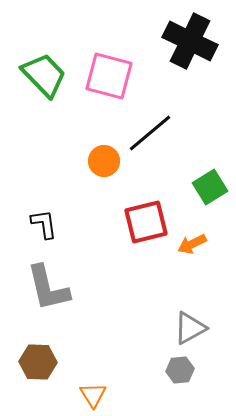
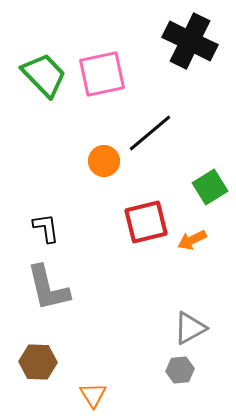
pink square: moved 7 px left, 2 px up; rotated 27 degrees counterclockwise
black L-shape: moved 2 px right, 4 px down
orange arrow: moved 4 px up
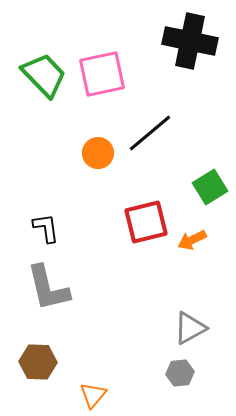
black cross: rotated 14 degrees counterclockwise
orange circle: moved 6 px left, 8 px up
gray hexagon: moved 3 px down
orange triangle: rotated 12 degrees clockwise
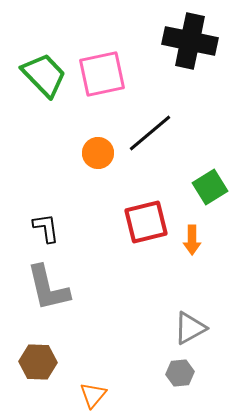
orange arrow: rotated 64 degrees counterclockwise
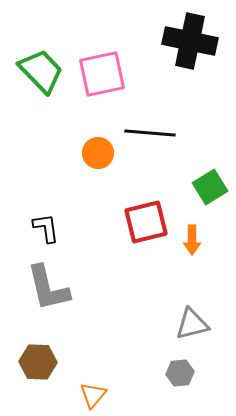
green trapezoid: moved 3 px left, 4 px up
black line: rotated 45 degrees clockwise
gray triangle: moved 2 px right, 4 px up; rotated 15 degrees clockwise
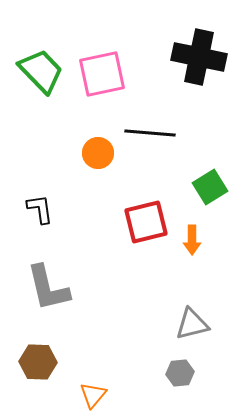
black cross: moved 9 px right, 16 px down
black L-shape: moved 6 px left, 19 px up
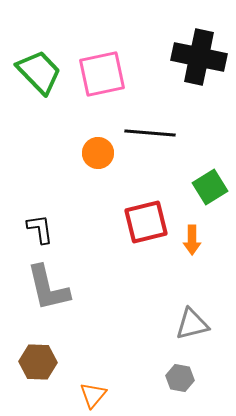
green trapezoid: moved 2 px left, 1 px down
black L-shape: moved 20 px down
gray hexagon: moved 5 px down; rotated 16 degrees clockwise
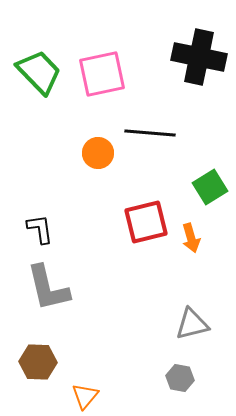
orange arrow: moved 1 px left, 2 px up; rotated 16 degrees counterclockwise
orange triangle: moved 8 px left, 1 px down
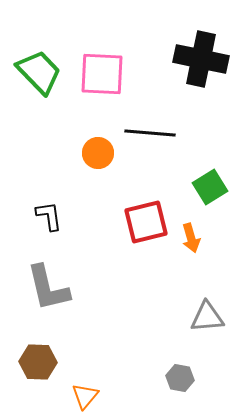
black cross: moved 2 px right, 2 px down
pink square: rotated 15 degrees clockwise
black L-shape: moved 9 px right, 13 px up
gray triangle: moved 15 px right, 7 px up; rotated 9 degrees clockwise
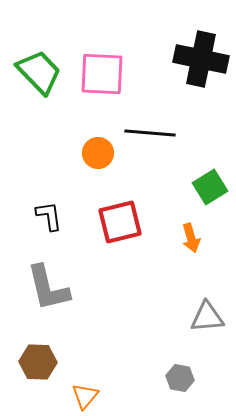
red square: moved 26 px left
